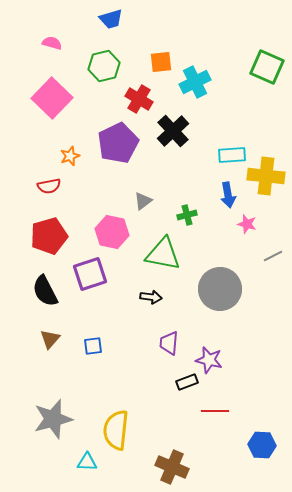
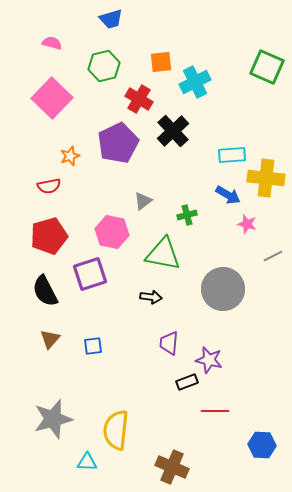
yellow cross: moved 2 px down
blue arrow: rotated 50 degrees counterclockwise
gray circle: moved 3 px right
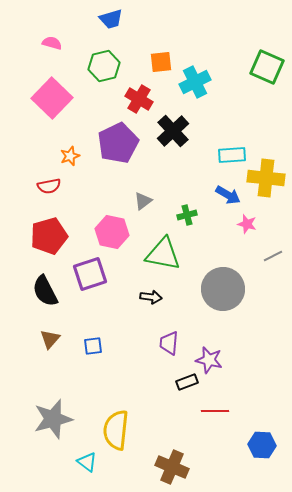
cyan triangle: rotated 35 degrees clockwise
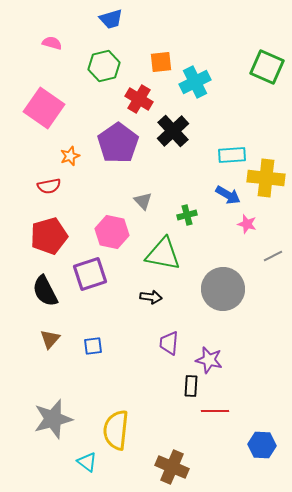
pink square: moved 8 px left, 10 px down; rotated 9 degrees counterclockwise
purple pentagon: rotated 9 degrees counterclockwise
gray triangle: rotated 36 degrees counterclockwise
black rectangle: moved 4 px right, 4 px down; rotated 65 degrees counterclockwise
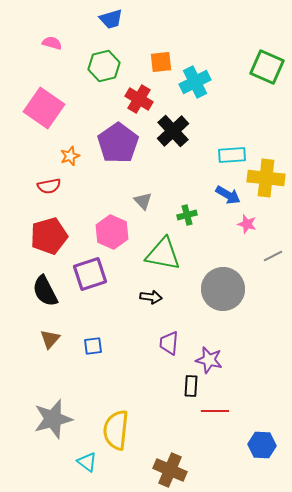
pink hexagon: rotated 12 degrees clockwise
brown cross: moved 2 px left, 3 px down
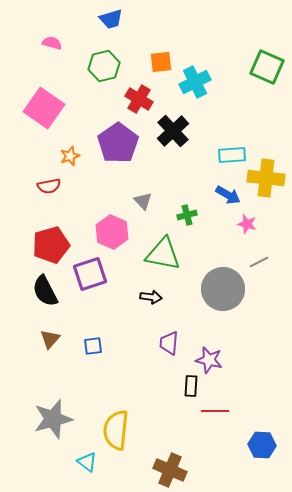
red pentagon: moved 2 px right, 9 px down
gray line: moved 14 px left, 6 px down
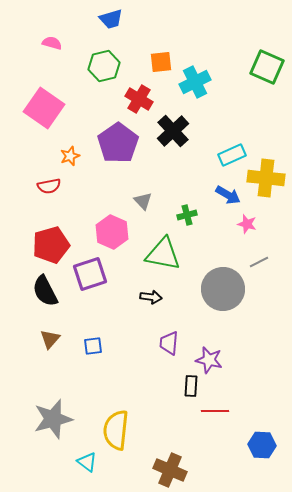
cyan rectangle: rotated 20 degrees counterclockwise
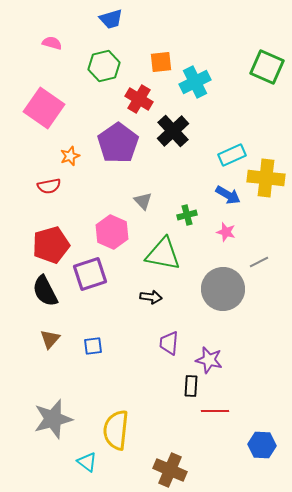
pink star: moved 21 px left, 8 px down
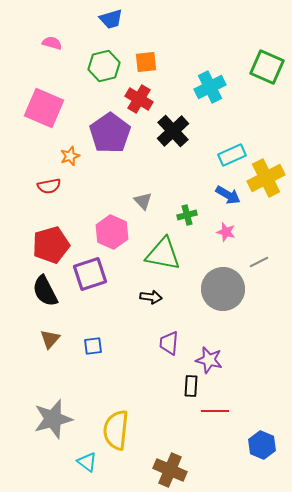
orange square: moved 15 px left
cyan cross: moved 15 px right, 5 px down
pink square: rotated 12 degrees counterclockwise
purple pentagon: moved 8 px left, 10 px up
yellow cross: rotated 33 degrees counterclockwise
blue hexagon: rotated 20 degrees clockwise
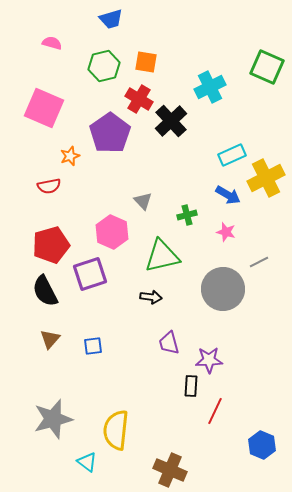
orange square: rotated 15 degrees clockwise
black cross: moved 2 px left, 10 px up
green triangle: moved 1 px left, 2 px down; rotated 24 degrees counterclockwise
purple trapezoid: rotated 20 degrees counterclockwise
purple star: rotated 16 degrees counterclockwise
red line: rotated 64 degrees counterclockwise
